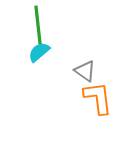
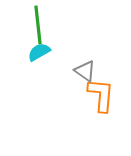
cyan semicircle: rotated 10 degrees clockwise
orange L-shape: moved 3 px right, 3 px up; rotated 12 degrees clockwise
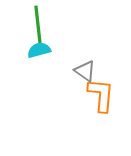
cyan semicircle: moved 2 px up; rotated 15 degrees clockwise
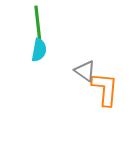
cyan semicircle: rotated 115 degrees clockwise
orange L-shape: moved 4 px right, 6 px up
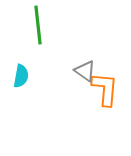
cyan semicircle: moved 18 px left, 26 px down
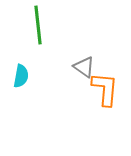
gray triangle: moved 1 px left, 4 px up
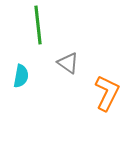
gray triangle: moved 16 px left, 4 px up
orange L-shape: moved 2 px right, 4 px down; rotated 21 degrees clockwise
